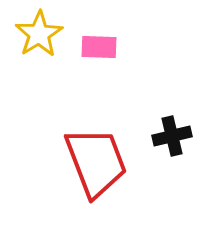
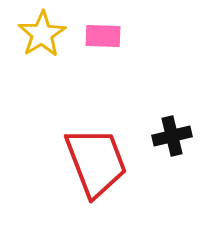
yellow star: moved 3 px right
pink rectangle: moved 4 px right, 11 px up
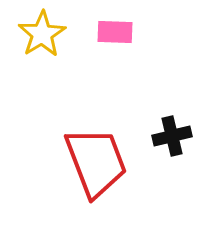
pink rectangle: moved 12 px right, 4 px up
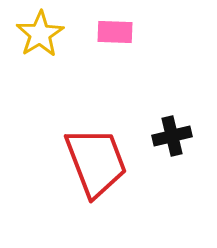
yellow star: moved 2 px left
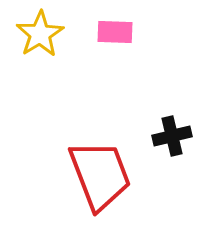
red trapezoid: moved 4 px right, 13 px down
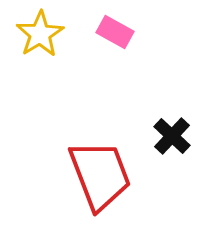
pink rectangle: rotated 27 degrees clockwise
black cross: rotated 33 degrees counterclockwise
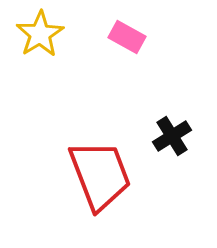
pink rectangle: moved 12 px right, 5 px down
black cross: rotated 15 degrees clockwise
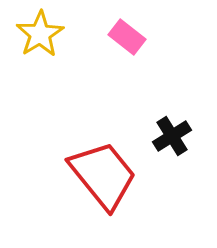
pink rectangle: rotated 9 degrees clockwise
red trapezoid: moved 3 px right; rotated 18 degrees counterclockwise
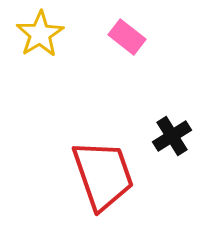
red trapezoid: rotated 20 degrees clockwise
